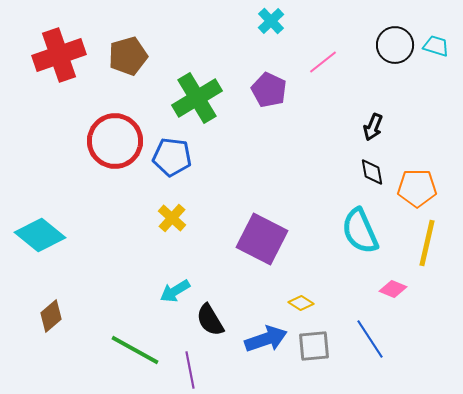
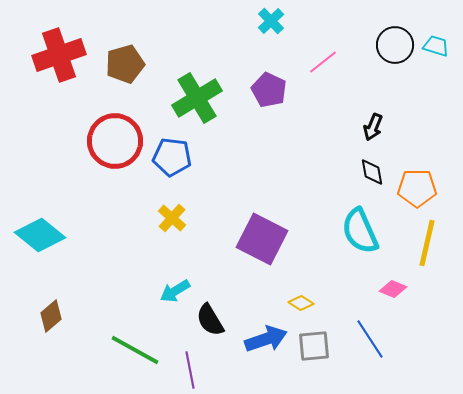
brown pentagon: moved 3 px left, 8 px down
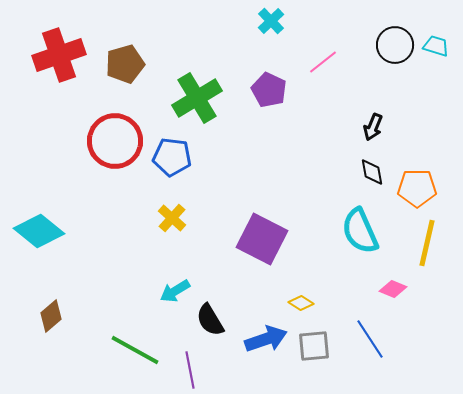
cyan diamond: moved 1 px left, 4 px up
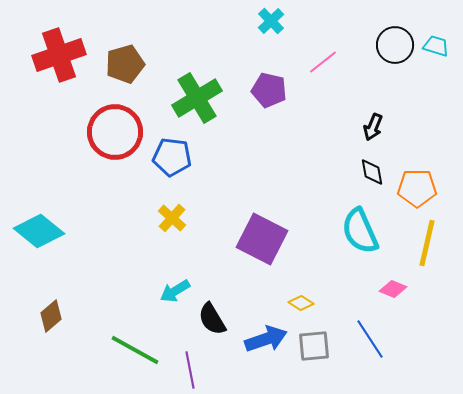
purple pentagon: rotated 12 degrees counterclockwise
red circle: moved 9 px up
black semicircle: moved 2 px right, 1 px up
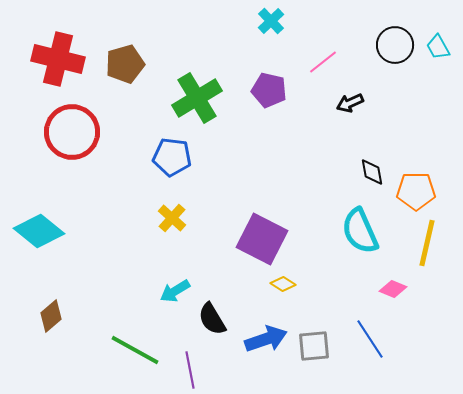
cyan trapezoid: moved 2 px right, 1 px down; rotated 136 degrees counterclockwise
red cross: moved 1 px left, 4 px down; rotated 33 degrees clockwise
black arrow: moved 23 px left, 24 px up; rotated 44 degrees clockwise
red circle: moved 43 px left
orange pentagon: moved 1 px left, 3 px down
yellow diamond: moved 18 px left, 19 px up
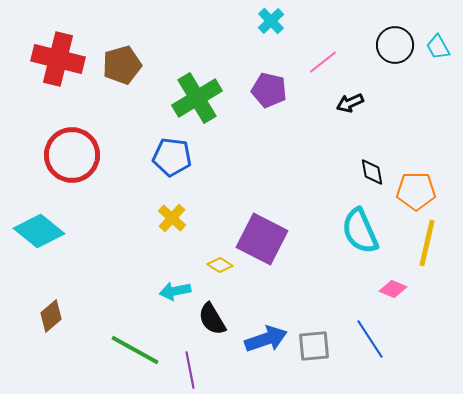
brown pentagon: moved 3 px left, 1 px down
red circle: moved 23 px down
yellow diamond: moved 63 px left, 19 px up
cyan arrow: rotated 20 degrees clockwise
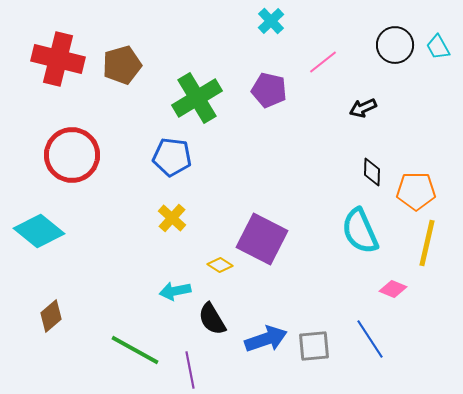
black arrow: moved 13 px right, 5 px down
black diamond: rotated 12 degrees clockwise
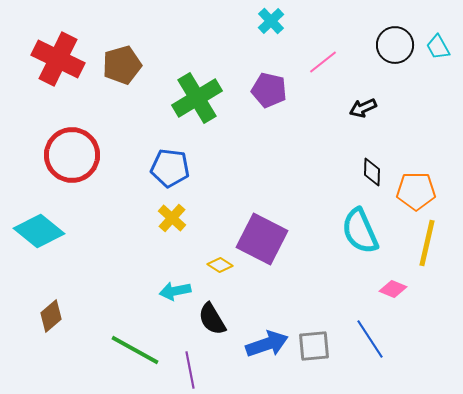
red cross: rotated 12 degrees clockwise
blue pentagon: moved 2 px left, 11 px down
blue arrow: moved 1 px right, 5 px down
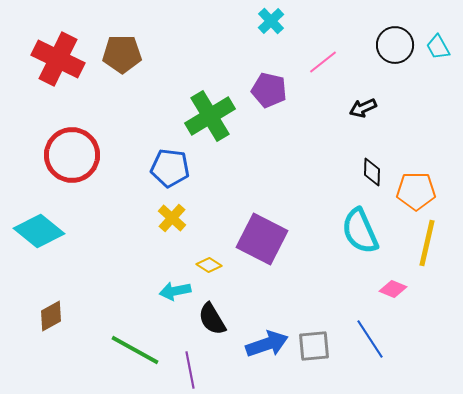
brown pentagon: moved 11 px up; rotated 15 degrees clockwise
green cross: moved 13 px right, 18 px down
yellow diamond: moved 11 px left
brown diamond: rotated 12 degrees clockwise
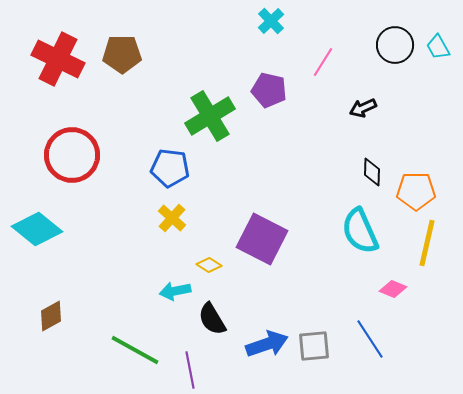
pink line: rotated 20 degrees counterclockwise
cyan diamond: moved 2 px left, 2 px up
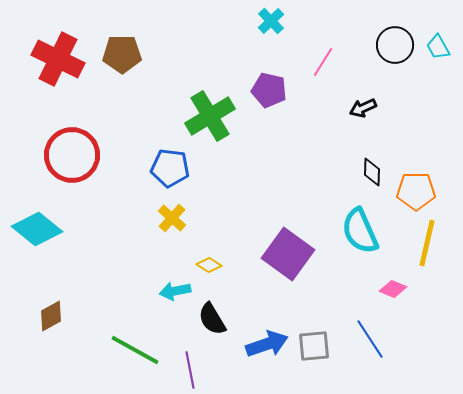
purple square: moved 26 px right, 15 px down; rotated 9 degrees clockwise
